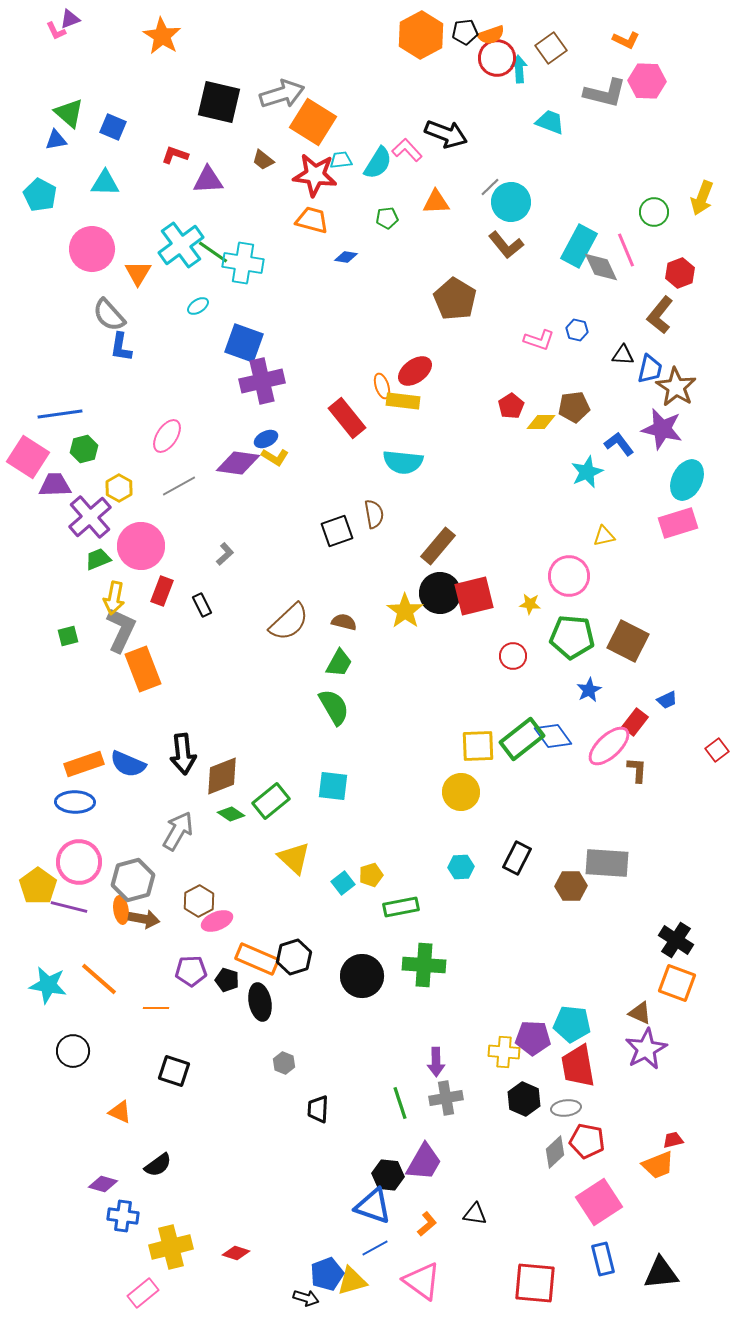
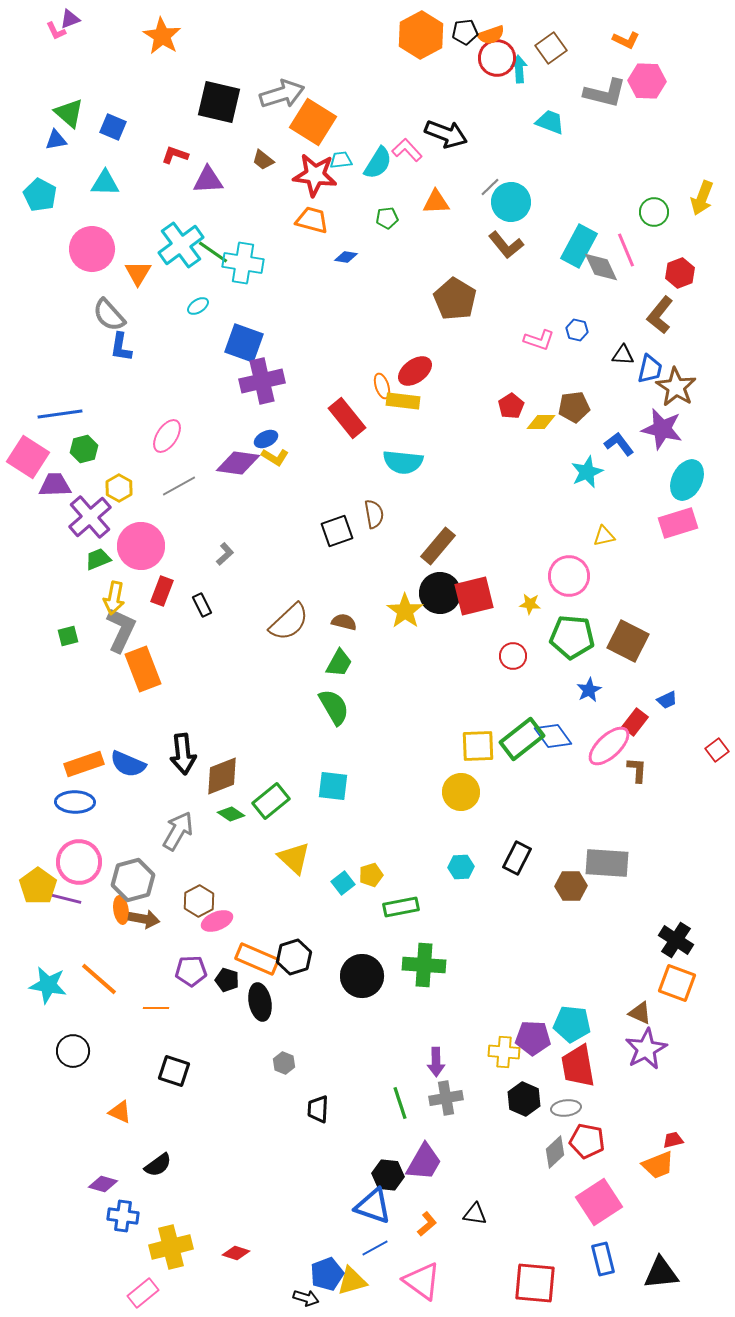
purple line at (69, 907): moved 6 px left, 9 px up
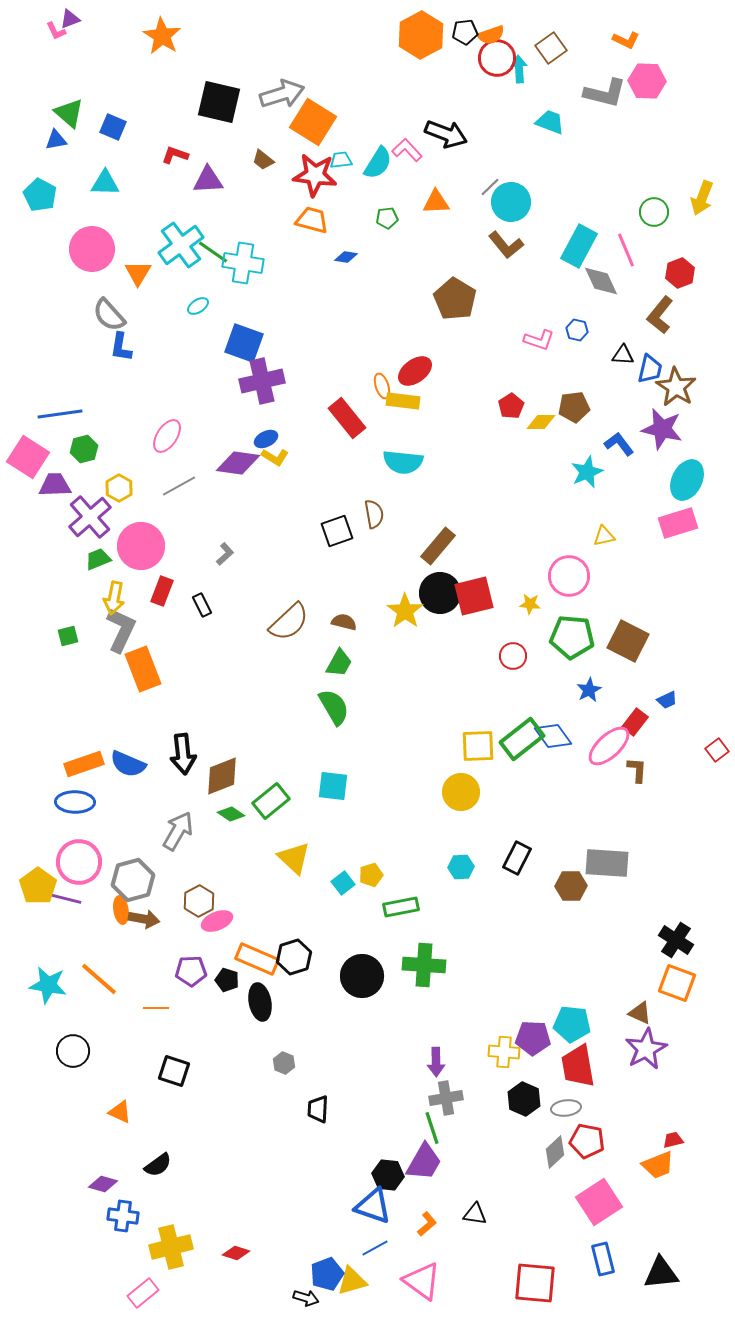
gray diamond at (601, 267): moved 14 px down
green line at (400, 1103): moved 32 px right, 25 px down
